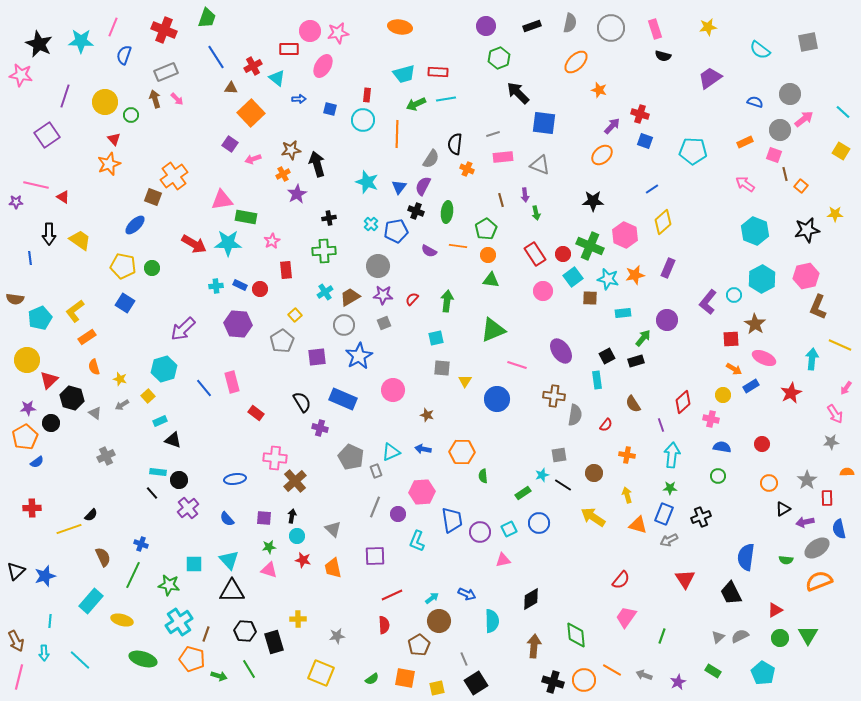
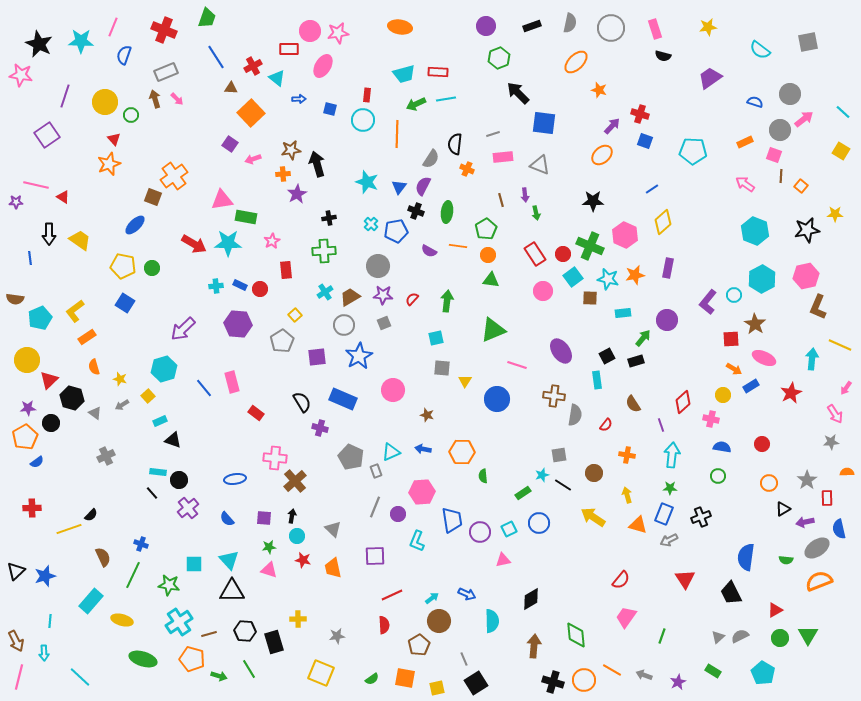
orange cross at (283, 174): rotated 24 degrees clockwise
brown line at (785, 174): moved 4 px left, 2 px down; rotated 16 degrees clockwise
purple rectangle at (668, 268): rotated 12 degrees counterclockwise
brown line at (206, 634): moved 3 px right; rotated 56 degrees clockwise
cyan line at (80, 660): moved 17 px down
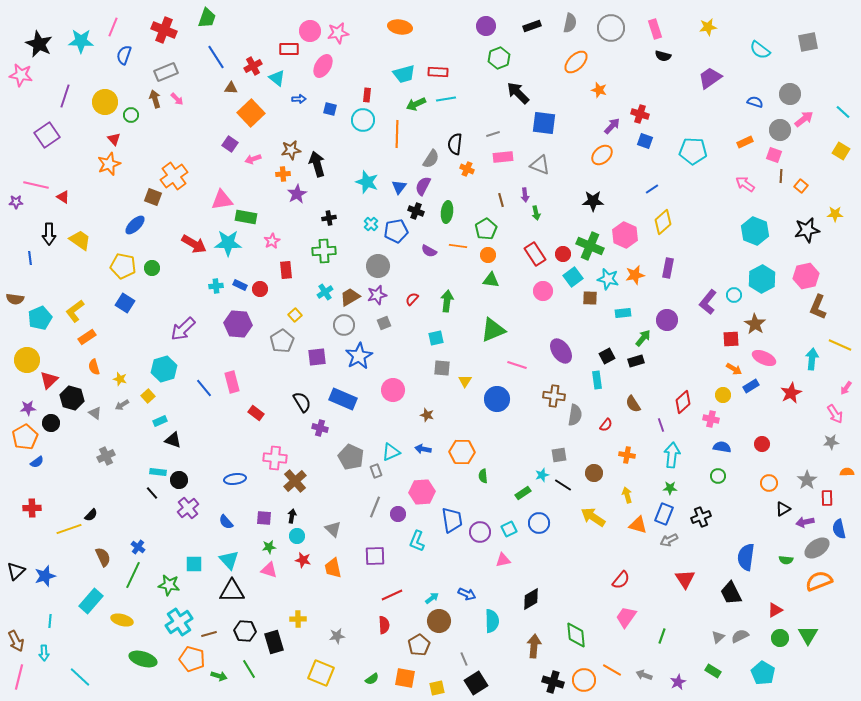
purple star at (383, 295): moved 6 px left; rotated 18 degrees counterclockwise
blue semicircle at (227, 519): moved 1 px left, 3 px down
blue cross at (141, 544): moved 3 px left, 3 px down; rotated 16 degrees clockwise
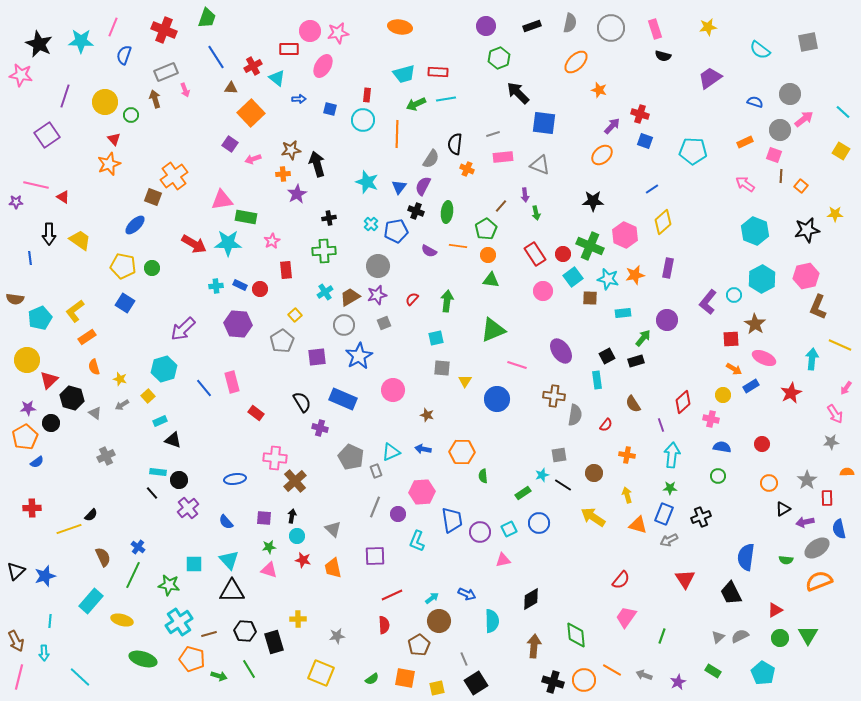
pink arrow at (177, 99): moved 8 px right, 9 px up; rotated 24 degrees clockwise
brown line at (501, 200): moved 6 px down; rotated 56 degrees clockwise
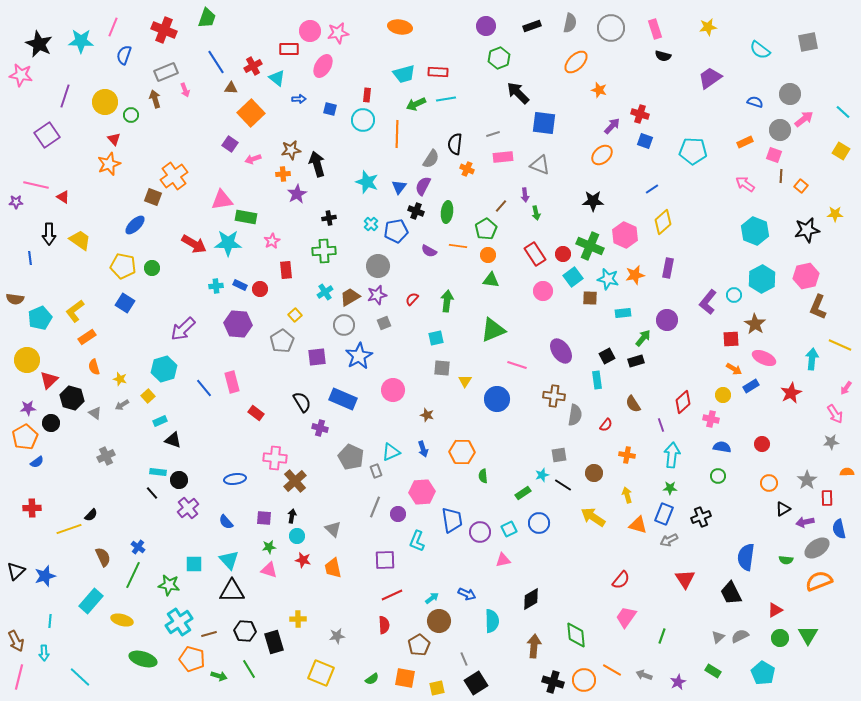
blue line at (216, 57): moved 5 px down
blue arrow at (423, 449): rotated 119 degrees counterclockwise
purple square at (375, 556): moved 10 px right, 4 px down
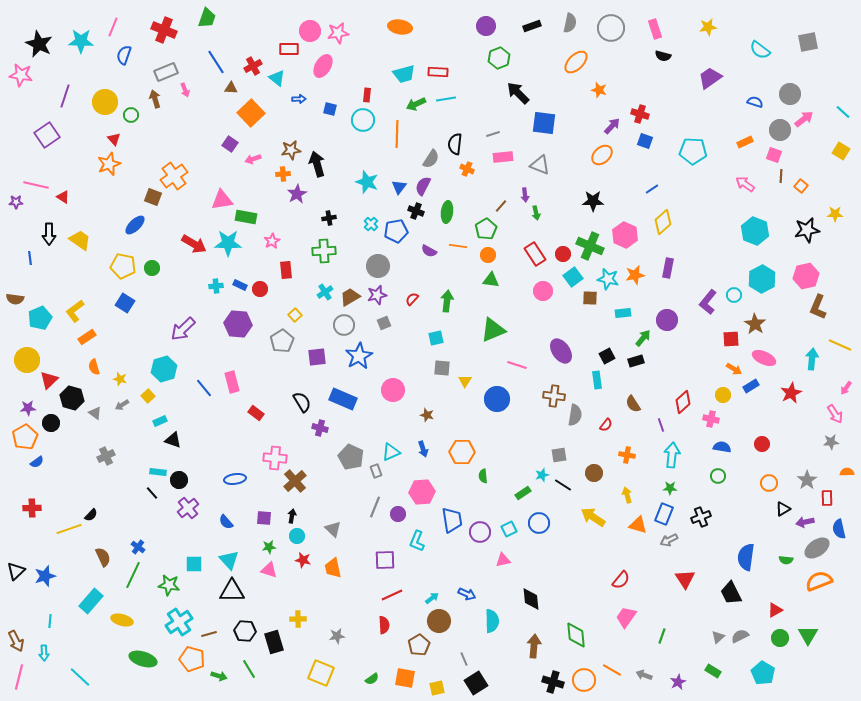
black diamond at (531, 599): rotated 65 degrees counterclockwise
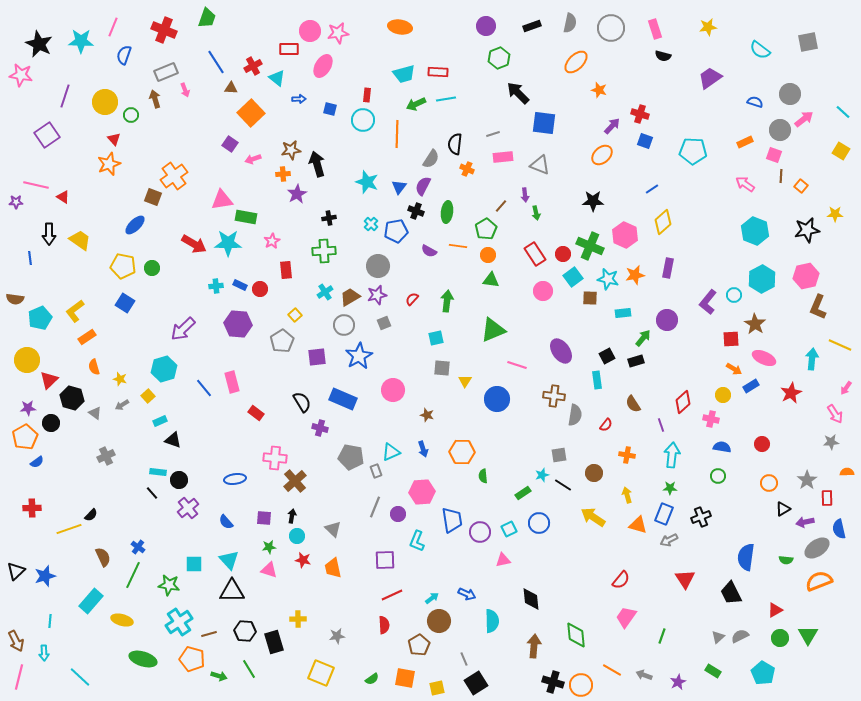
gray pentagon at (351, 457): rotated 15 degrees counterclockwise
orange circle at (584, 680): moved 3 px left, 5 px down
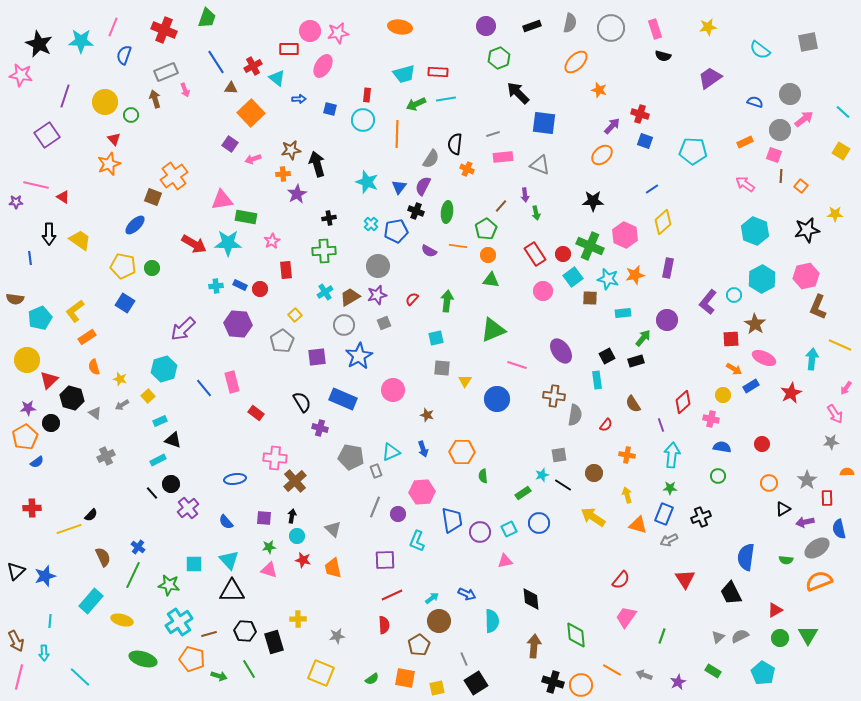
cyan rectangle at (158, 472): moved 12 px up; rotated 35 degrees counterclockwise
black circle at (179, 480): moved 8 px left, 4 px down
pink triangle at (503, 560): moved 2 px right, 1 px down
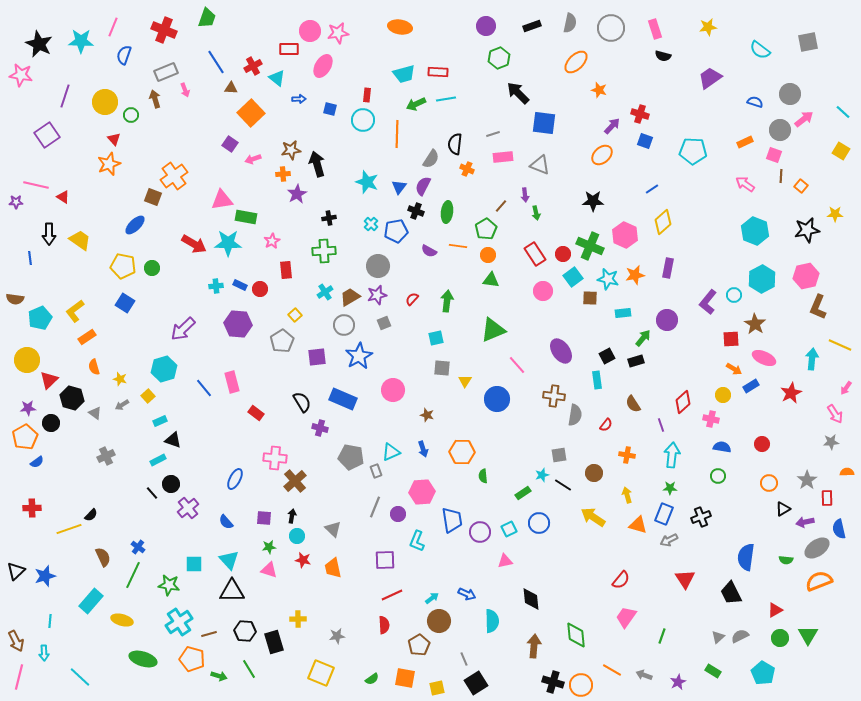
pink line at (517, 365): rotated 30 degrees clockwise
blue ellipse at (235, 479): rotated 55 degrees counterclockwise
